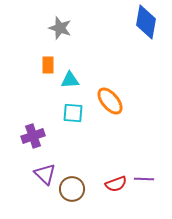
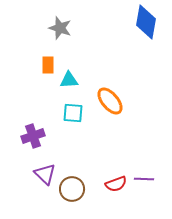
cyan triangle: moved 1 px left
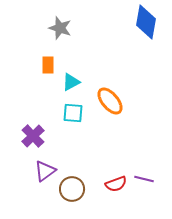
cyan triangle: moved 2 px right, 2 px down; rotated 24 degrees counterclockwise
purple cross: rotated 25 degrees counterclockwise
purple triangle: moved 3 px up; rotated 40 degrees clockwise
purple line: rotated 12 degrees clockwise
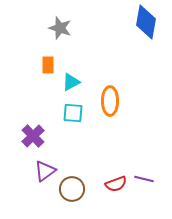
orange ellipse: rotated 40 degrees clockwise
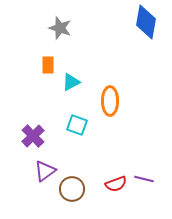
cyan square: moved 4 px right, 12 px down; rotated 15 degrees clockwise
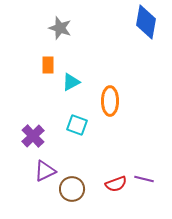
purple triangle: rotated 10 degrees clockwise
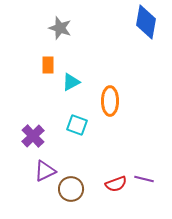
brown circle: moved 1 px left
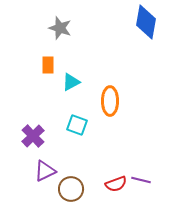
purple line: moved 3 px left, 1 px down
